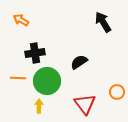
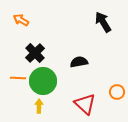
black cross: rotated 36 degrees counterclockwise
black semicircle: rotated 24 degrees clockwise
green circle: moved 4 px left
red triangle: rotated 10 degrees counterclockwise
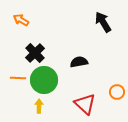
green circle: moved 1 px right, 1 px up
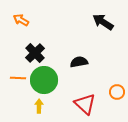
black arrow: rotated 25 degrees counterclockwise
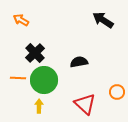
black arrow: moved 2 px up
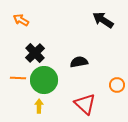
orange circle: moved 7 px up
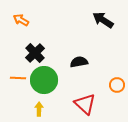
yellow arrow: moved 3 px down
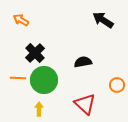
black semicircle: moved 4 px right
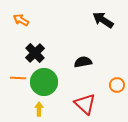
green circle: moved 2 px down
